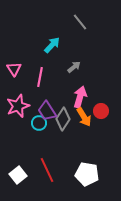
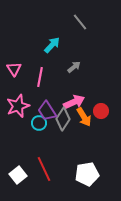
pink arrow: moved 6 px left, 5 px down; rotated 50 degrees clockwise
red line: moved 3 px left, 1 px up
white pentagon: rotated 20 degrees counterclockwise
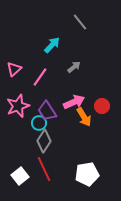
pink triangle: rotated 21 degrees clockwise
pink line: rotated 24 degrees clockwise
red circle: moved 1 px right, 5 px up
gray diamond: moved 19 px left, 22 px down
white square: moved 2 px right, 1 px down
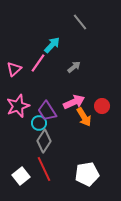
pink line: moved 2 px left, 14 px up
white square: moved 1 px right
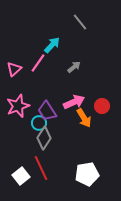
orange arrow: moved 1 px down
gray diamond: moved 3 px up
red line: moved 3 px left, 1 px up
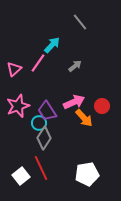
gray arrow: moved 1 px right, 1 px up
orange arrow: rotated 12 degrees counterclockwise
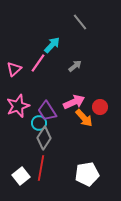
red circle: moved 2 px left, 1 px down
red line: rotated 35 degrees clockwise
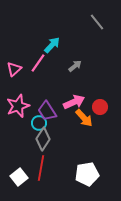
gray line: moved 17 px right
gray diamond: moved 1 px left, 1 px down
white square: moved 2 px left, 1 px down
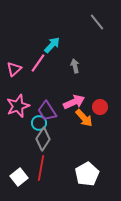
gray arrow: rotated 64 degrees counterclockwise
white pentagon: rotated 20 degrees counterclockwise
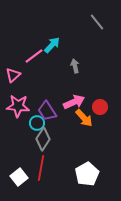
pink line: moved 4 px left, 7 px up; rotated 18 degrees clockwise
pink triangle: moved 1 px left, 6 px down
pink star: rotated 25 degrees clockwise
cyan circle: moved 2 px left
